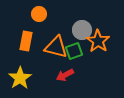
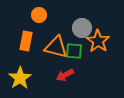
orange circle: moved 1 px down
gray circle: moved 2 px up
green square: rotated 24 degrees clockwise
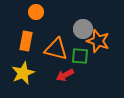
orange circle: moved 3 px left, 3 px up
gray circle: moved 1 px right, 1 px down
orange star: rotated 15 degrees counterclockwise
orange triangle: moved 2 px down
green square: moved 6 px right, 5 px down
yellow star: moved 3 px right, 5 px up; rotated 10 degrees clockwise
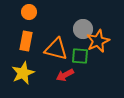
orange circle: moved 7 px left
orange star: rotated 30 degrees clockwise
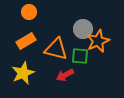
orange rectangle: rotated 48 degrees clockwise
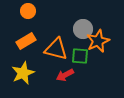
orange circle: moved 1 px left, 1 px up
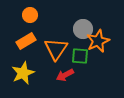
orange circle: moved 2 px right, 4 px down
orange triangle: rotated 50 degrees clockwise
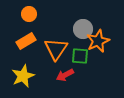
orange circle: moved 1 px left, 1 px up
yellow star: moved 3 px down
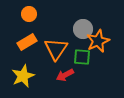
orange rectangle: moved 1 px right, 1 px down
green square: moved 2 px right, 1 px down
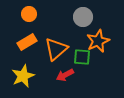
gray circle: moved 12 px up
orange triangle: rotated 15 degrees clockwise
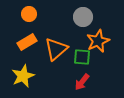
red arrow: moved 17 px right, 7 px down; rotated 24 degrees counterclockwise
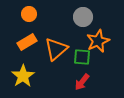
yellow star: rotated 10 degrees counterclockwise
